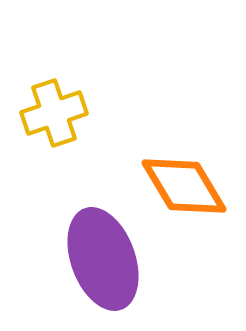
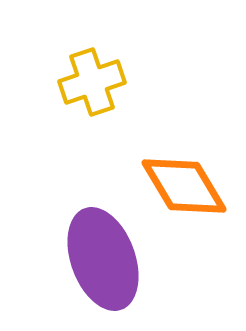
yellow cross: moved 38 px right, 31 px up
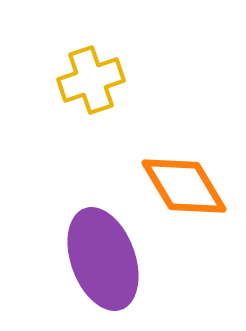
yellow cross: moved 1 px left, 2 px up
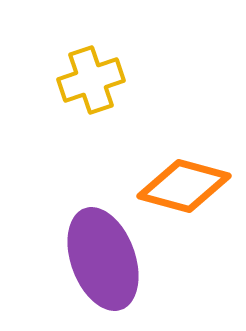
orange diamond: rotated 44 degrees counterclockwise
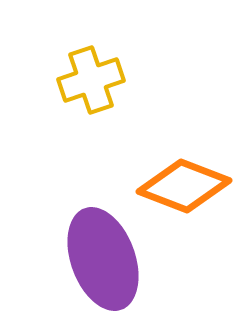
orange diamond: rotated 6 degrees clockwise
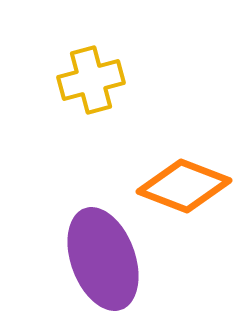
yellow cross: rotated 4 degrees clockwise
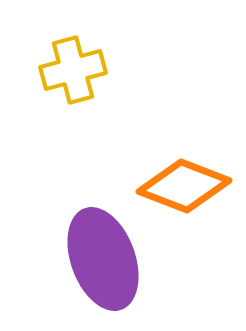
yellow cross: moved 18 px left, 10 px up
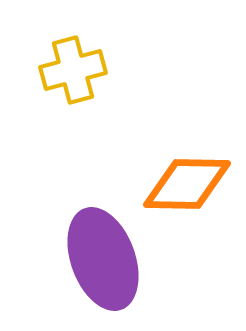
orange diamond: moved 3 px right, 2 px up; rotated 20 degrees counterclockwise
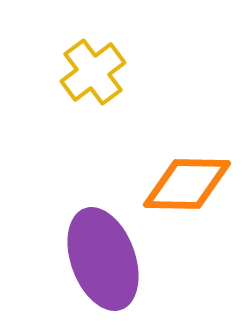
yellow cross: moved 20 px right, 2 px down; rotated 22 degrees counterclockwise
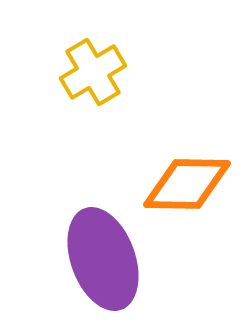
yellow cross: rotated 6 degrees clockwise
